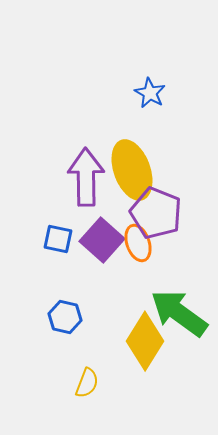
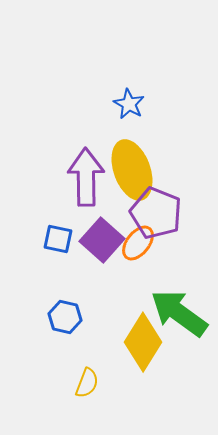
blue star: moved 21 px left, 11 px down
orange ellipse: rotated 57 degrees clockwise
yellow diamond: moved 2 px left, 1 px down
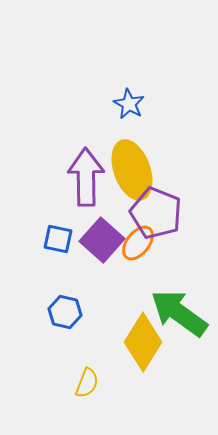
blue hexagon: moved 5 px up
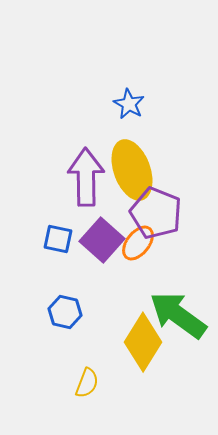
green arrow: moved 1 px left, 2 px down
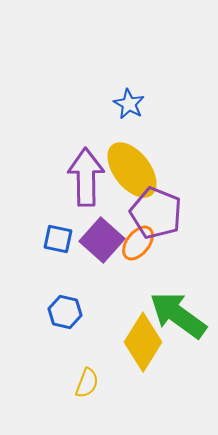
yellow ellipse: rotated 18 degrees counterclockwise
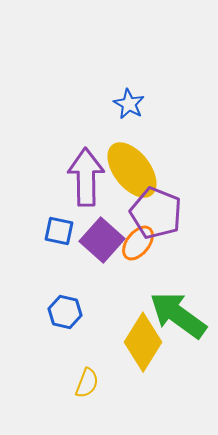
blue square: moved 1 px right, 8 px up
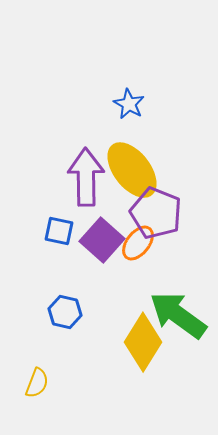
yellow semicircle: moved 50 px left
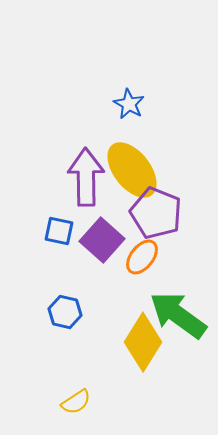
orange ellipse: moved 4 px right, 14 px down
yellow semicircle: moved 39 px right, 19 px down; rotated 36 degrees clockwise
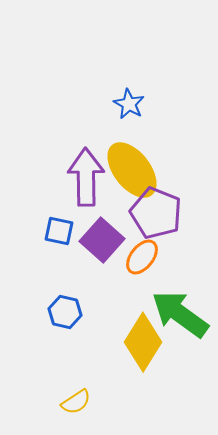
green arrow: moved 2 px right, 1 px up
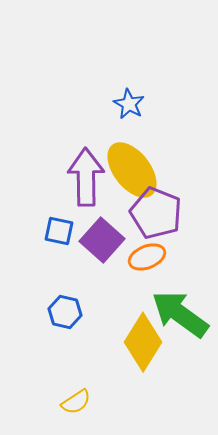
orange ellipse: moved 5 px right; rotated 30 degrees clockwise
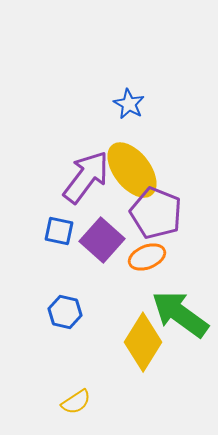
purple arrow: rotated 38 degrees clockwise
